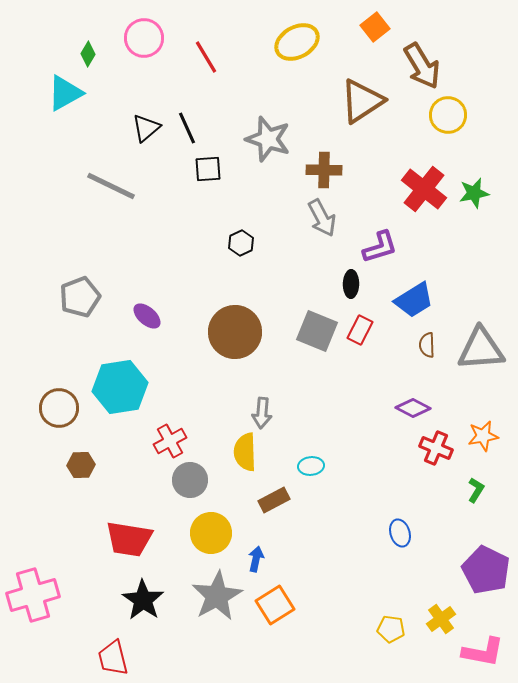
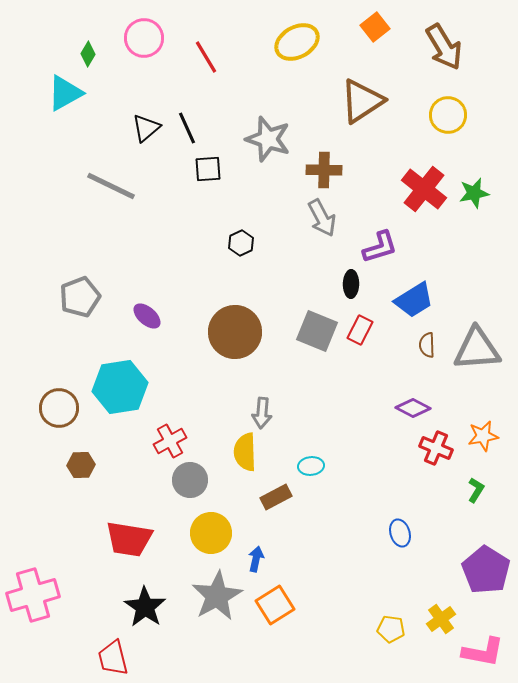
brown arrow at (422, 66): moved 22 px right, 19 px up
gray triangle at (481, 349): moved 4 px left
brown rectangle at (274, 500): moved 2 px right, 3 px up
purple pentagon at (486, 570): rotated 6 degrees clockwise
black star at (143, 600): moved 2 px right, 7 px down
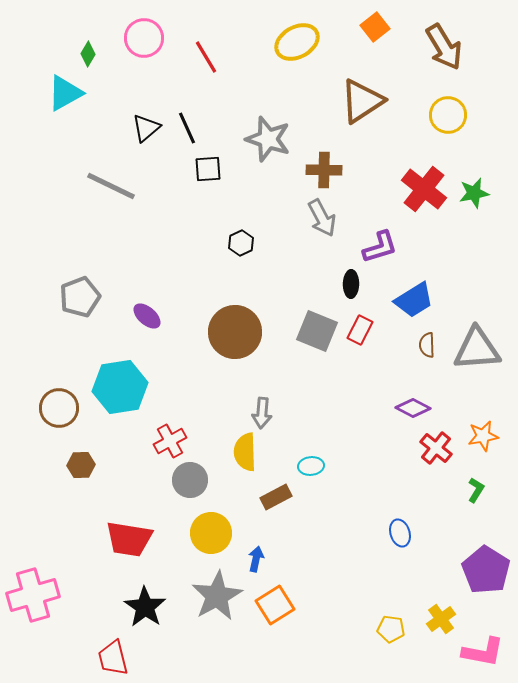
red cross at (436, 448): rotated 16 degrees clockwise
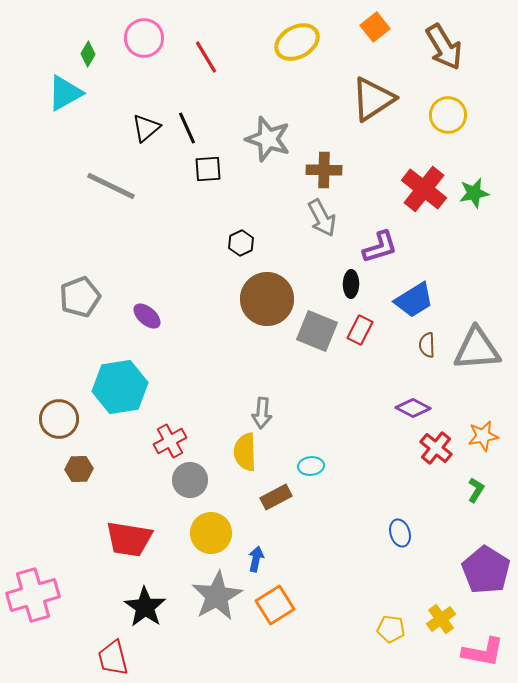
brown triangle at (362, 101): moved 11 px right, 2 px up
brown circle at (235, 332): moved 32 px right, 33 px up
brown circle at (59, 408): moved 11 px down
brown hexagon at (81, 465): moved 2 px left, 4 px down
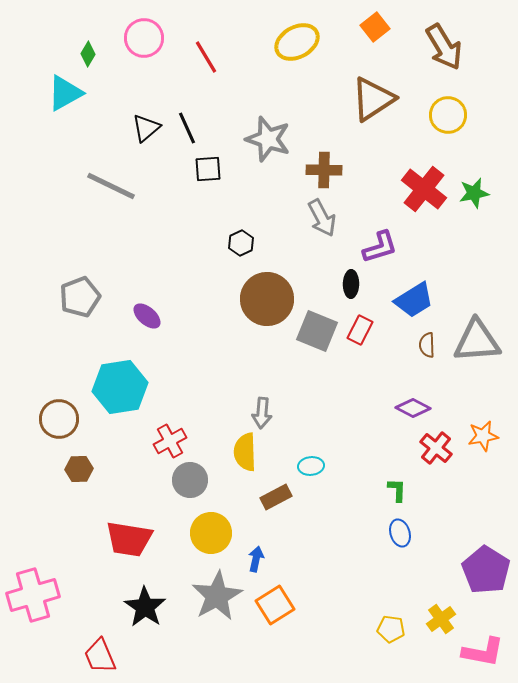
gray triangle at (477, 349): moved 8 px up
green L-shape at (476, 490): moved 79 px left; rotated 30 degrees counterclockwise
red trapezoid at (113, 658): moved 13 px left, 2 px up; rotated 9 degrees counterclockwise
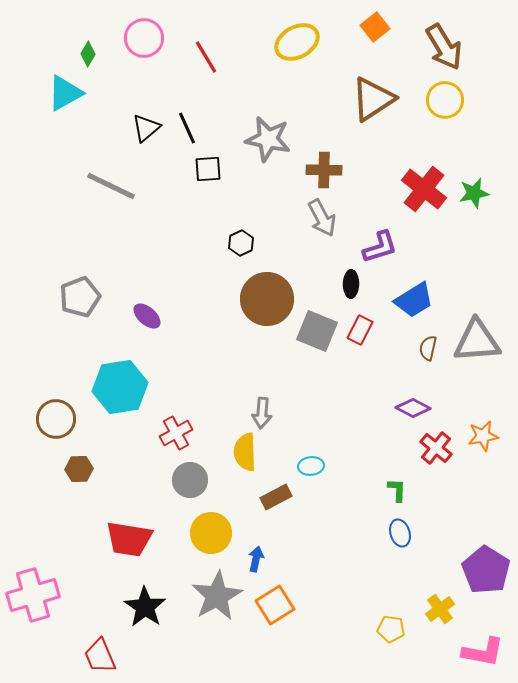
yellow circle at (448, 115): moved 3 px left, 15 px up
gray star at (268, 139): rotated 6 degrees counterclockwise
brown semicircle at (427, 345): moved 1 px right, 3 px down; rotated 15 degrees clockwise
brown circle at (59, 419): moved 3 px left
red cross at (170, 441): moved 6 px right, 8 px up
yellow cross at (441, 619): moved 1 px left, 10 px up
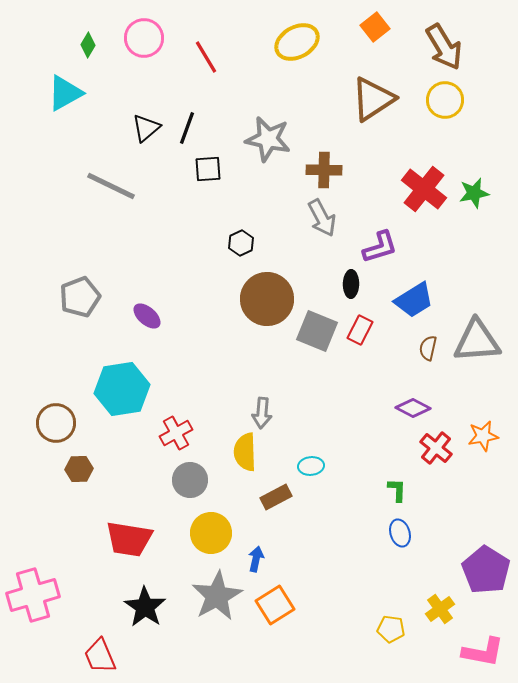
green diamond at (88, 54): moved 9 px up
black line at (187, 128): rotated 44 degrees clockwise
cyan hexagon at (120, 387): moved 2 px right, 2 px down
brown circle at (56, 419): moved 4 px down
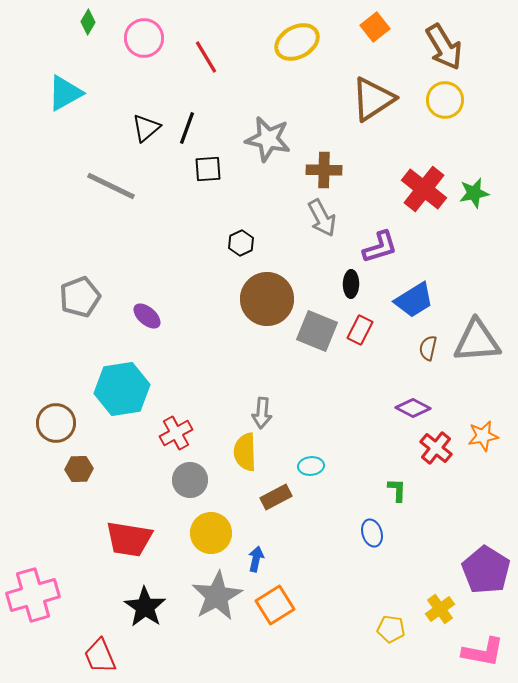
green diamond at (88, 45): moved 23 px up
blue ellipse at (400, 533): moved 28 px left
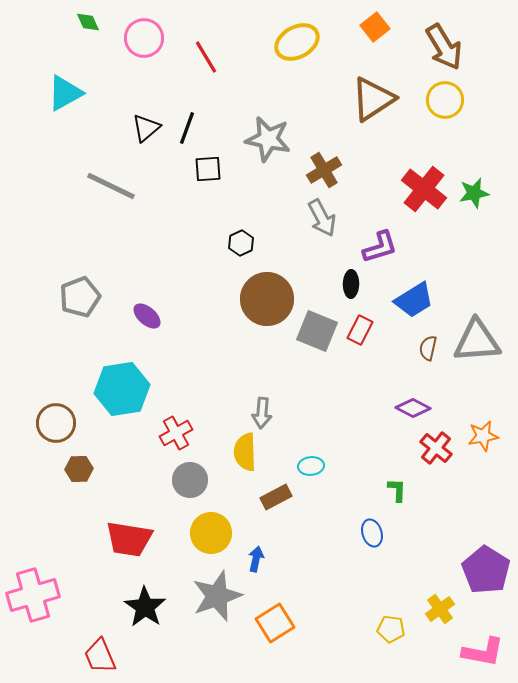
green diamond at (88, 22): rotated 55 degrees counterclockwise
brown cross at (324, 170): rotated 32 degrees counterclockwise
gray star at (217, 596): rotated 9 degrees clockwise
orange square at (275, 605): moved 18 px down
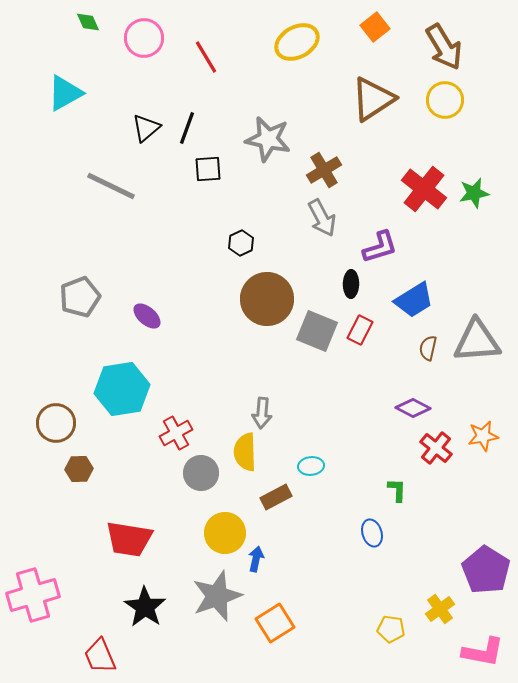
gray circle at (190, 480): moved 11 px right, 7 px up
yellow circle at (211, 533): moved 14 px right
